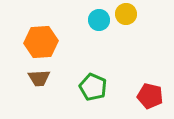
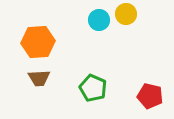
orange hexagon: moved 3 px left
green pentagon: moved 1 px down
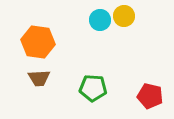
yellow circle: moved 2 px left, 2 px down
cyan circle: moved 1 px right
orange hexagon: rotated 12 degrees clockwise
green pentagon: rotated 20 degrees counterclockwise
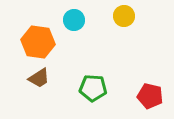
cyan circle: moved 26 px left
brown trapezoid: rotated 30 degrees counterclockwise
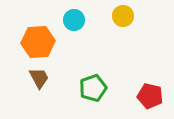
yellow circle: moved 1 px left
orange hexagon: rotated 12 degrees counterclockwise
brown trapezoid: rotated 85 degrees counterclockwise
green pentagon: rotated 24 degrees counterclockwise
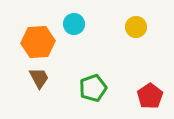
yellow circle: moved 13 px right, 11 px down
cyan circle: moved 4 px down
red pentagon: rotated 25 degrees clockwise
